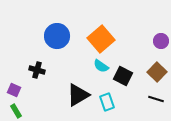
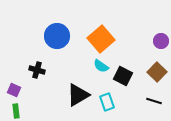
black line: moved 2 px left, 2 px down
green rectangle: rotated 24 degrees clockwise
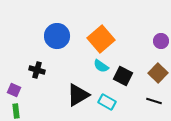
brown square: moved 1 px right, 1 px down
cyan rectangle: rotated 42 degrees counterclockwise
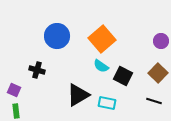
orange square: moved 1 px right
cyan rectangle: moved 1 px down; rotated 18 degrees counterclockwise
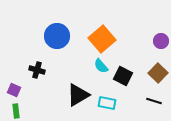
cyan semicircle: rotated 14 degrees clockwise
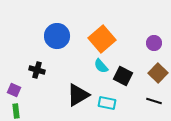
purple circle: moved 7 px left, 2 px down
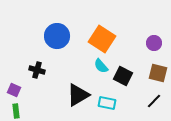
orange square: rotated 16 degrees counterclockwise
brown square: rotated 30 degrees counterclockwise
black line: rotated 63 degrees counterclockwise
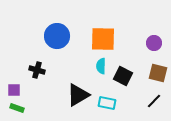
orange square: moved 1 px right; rotated 32 degrees counterclockwise
cyan semicircle: rotated 42 degrees clockwise
purple square: rotated 24 degrees counterclockwise
green rectangle: moved 1 px right, 3 px up; rotated 64 degrees counterclockwise
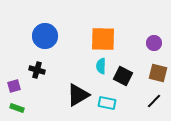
blue circle: moved 12 px left
purple square: moved 4 px up; rotated 16 degrees counterclockwise
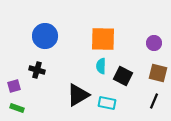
black line: rotated 21 degrees counterclockwise
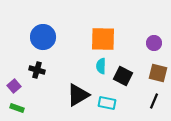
blue circle: moved 2 px left, 1 px down
purple square: rotated 24 degrees counterclockwise
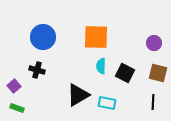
orange square: moved 7 px left, 2 px up
black square: moved 2 px right, 3 px up
black line: moved 1 px left, 1 px down; rotated 21 degrees counterclockwise
